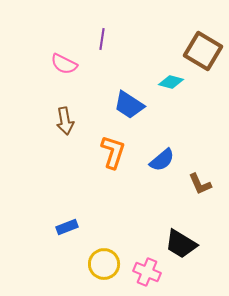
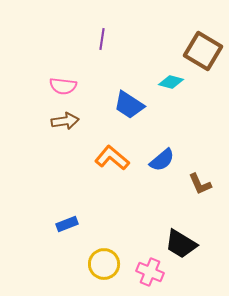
pink semicircle: moved 1 px left, 22 px down; rotated 20 degrees counterclockwise
brown arrow: rotated 88 degrees counterclockwise
orange L-shape: moved 1 px left, 6 px down; rotated 68 degrees counterclockwise
blue rectangle: moved 3 px up
pink cross: moved 3 px right
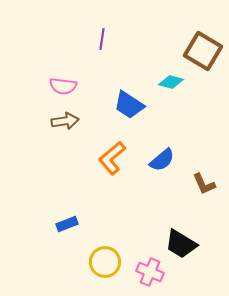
orange L-shape: rotated 80 degrees counterclockwise
brown L-shape: moved 4 px right
yellow circle: moved 1 px right, 2 px up
